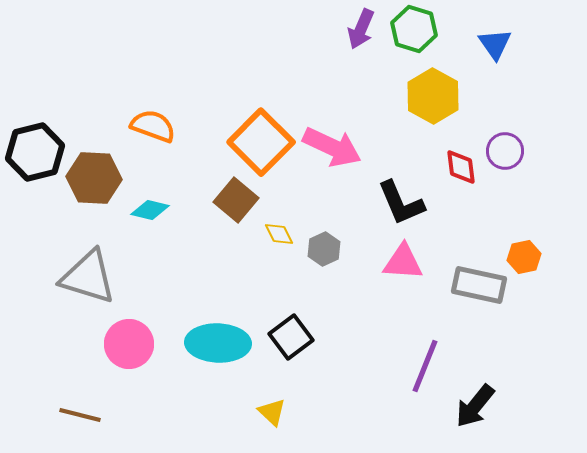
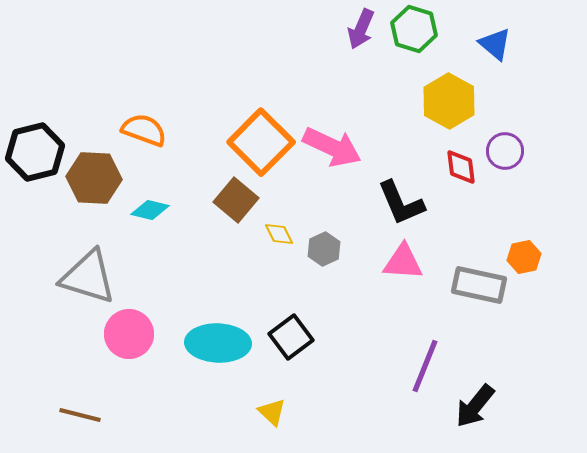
blue triangle: rotated 15 degrees counterclockwise
yellow hexagon: moved 16 px right, 5 px down
orange semicircle: moved 9 px left, 4 px down
pink circle: moved 10 px up
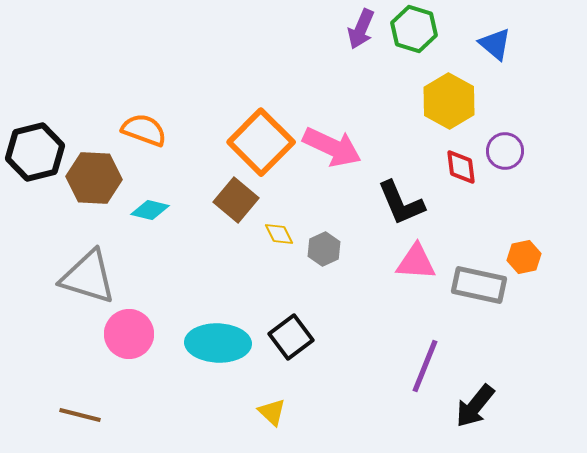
pink triangle: moved 13 px right
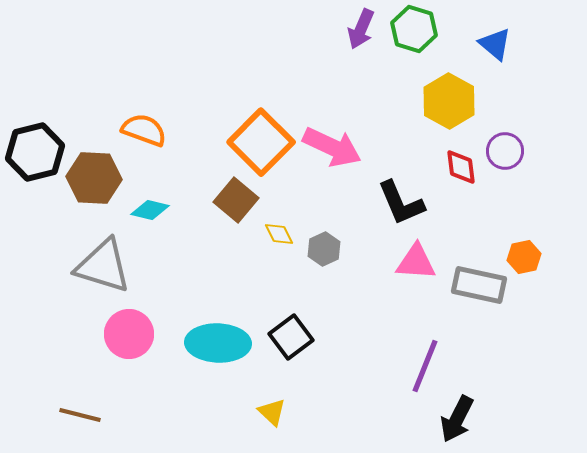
gray triangle: moved 15 px right, 11 px up
black arrow: moved 18 px left, 13 px down; rotated 12 degrees counterclockwise
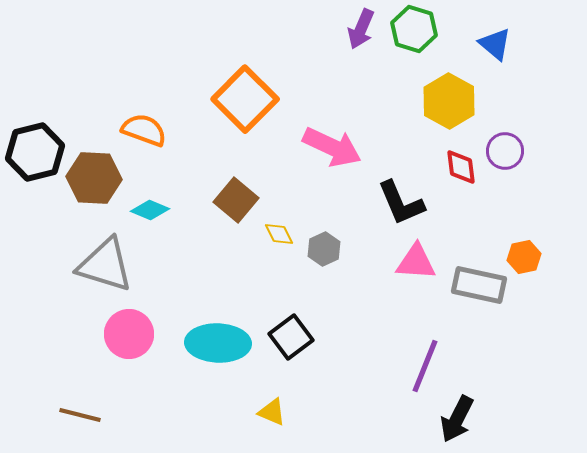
orange square: moved 16 px left, 43 px up
cyan diamond: rotated 9 degrees clockwise
gray triangle: moved 2 px right, 1 px up
yellow triangle: rotated 20 degrees counterclockwise
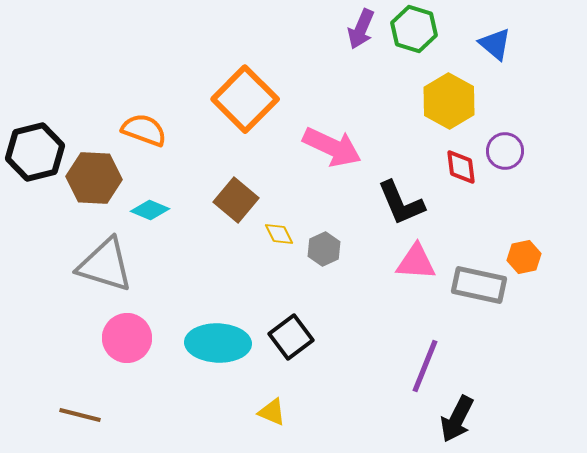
pink circle: moved 2 px left, 4 px down
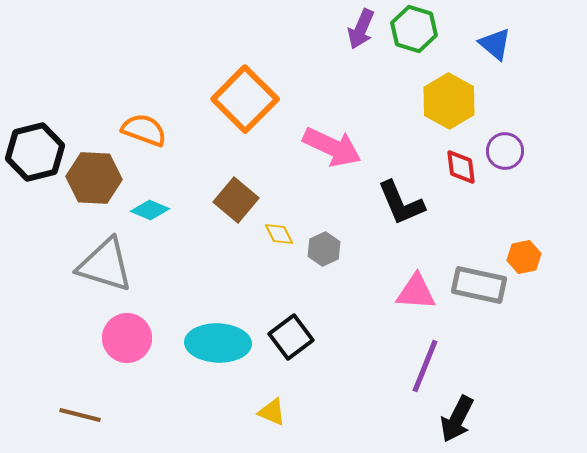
pink triangle: moved 30 px down
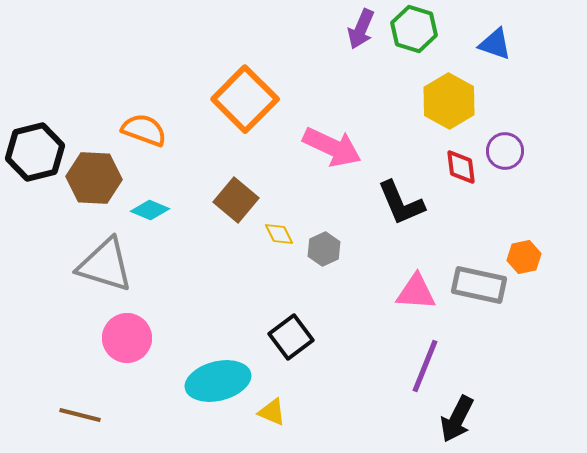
blue triangle: rotated 21 degrees counterclockwise
cyan ellipse: moved 38 px down; rotated 16 degrees counterclockwise
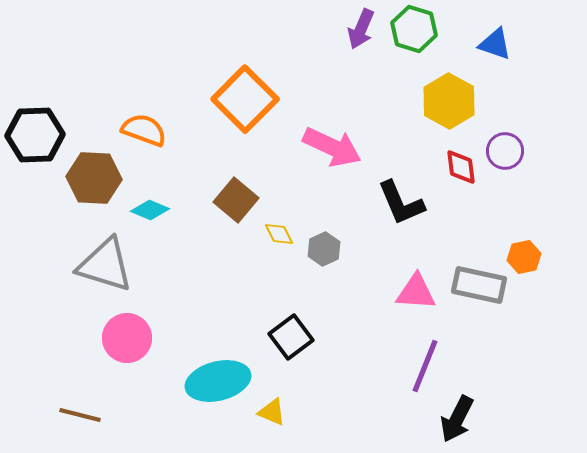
black hexagon: moved 17 px up; rotated 12 degrees clockwise
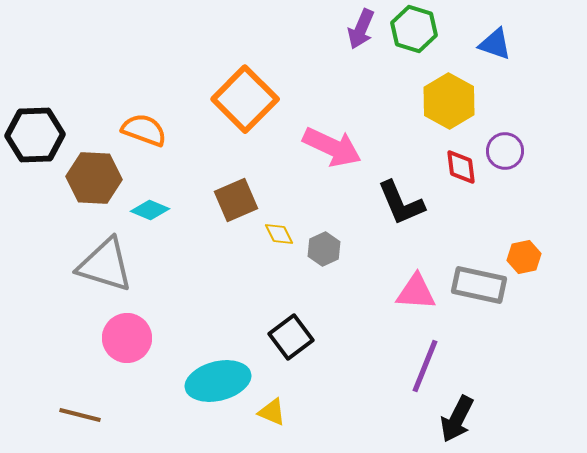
brown square: rotated 27 degrees clockwise
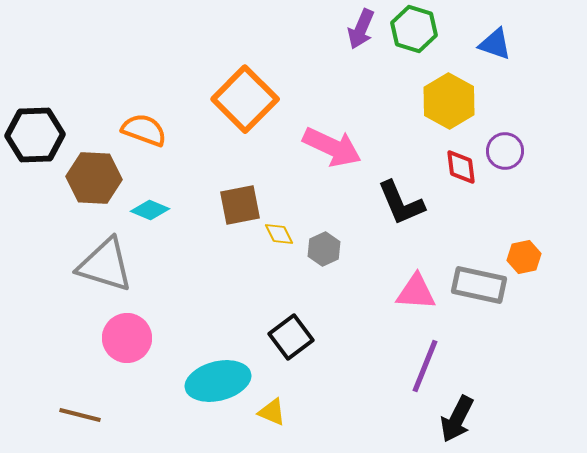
brown square: moved 4 px right, 5 px down; rotated 12 degrees clockwise
